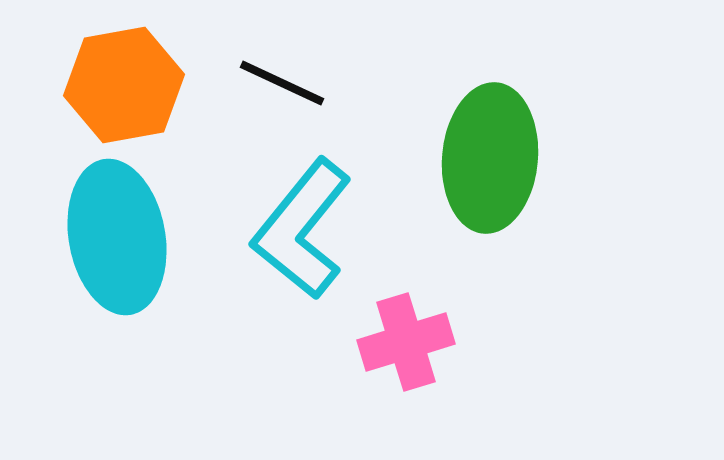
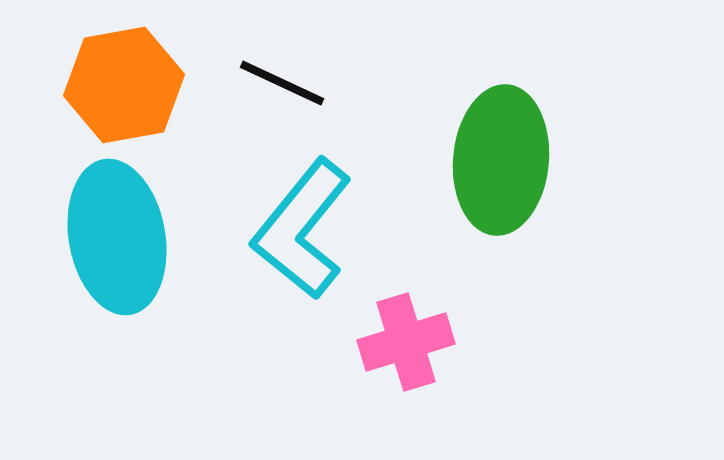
green ellipse: moved 11 px right, 2 px down
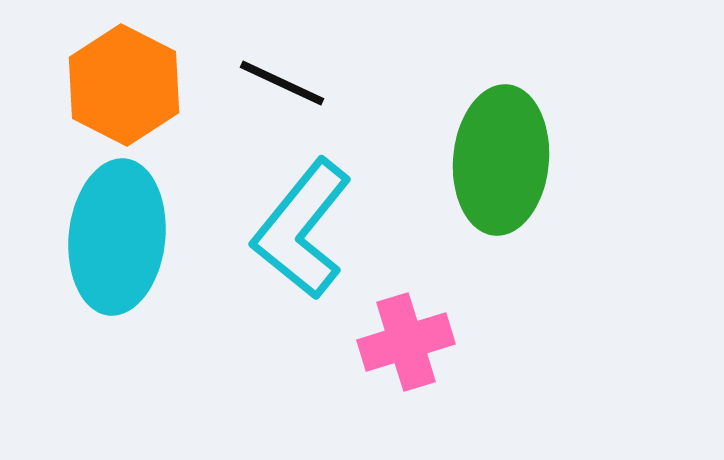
orange hexagon: rotated 23 degrees counterclockwise
cyan ellipse: rotated 16 degrees clockwise
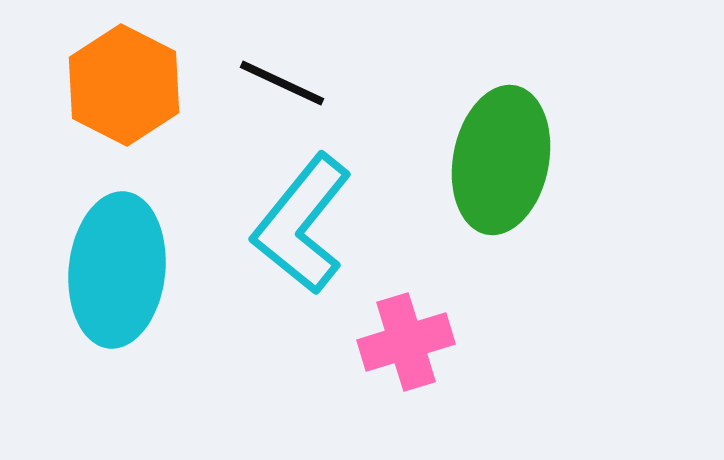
green ellipse: rotated 6 degrees clockwise
cyan L-shape: moved 5 px up
cyan ellipse: moved 33 px down
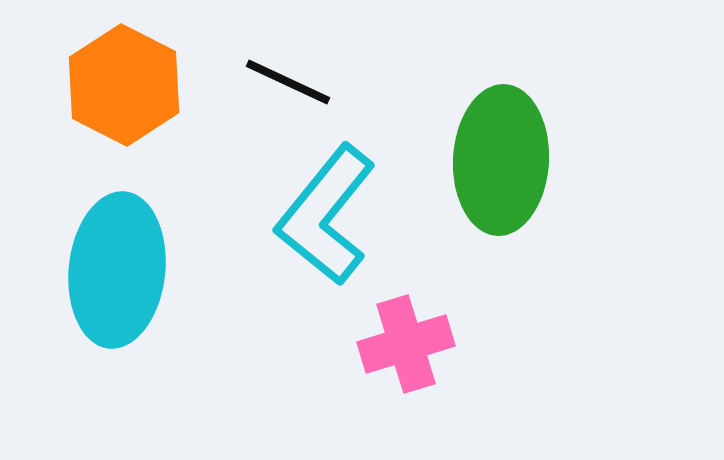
black line: moved 6 px right, 1 px up
green ellipse: rotated 8 degrees counterclockwise
cyan L-shape: moved 24 px right, 9 px up
pink cross: moved 2 px down
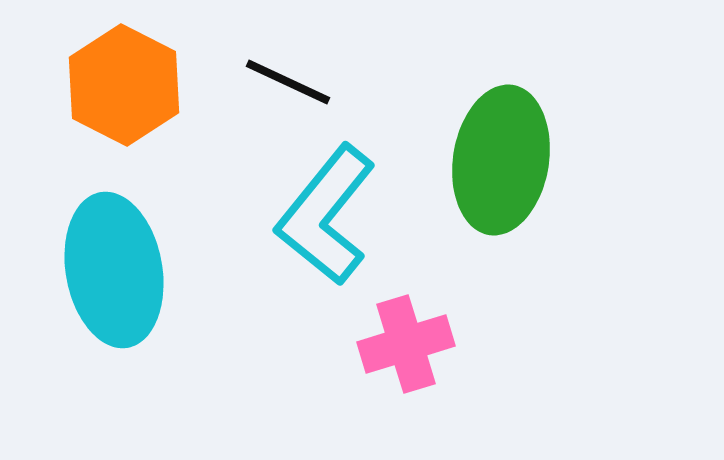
green ellipse: rotated 6 degrees clockwise
cyan ellipse: moved 3 px left; rotated 16 degrees counterclockwise
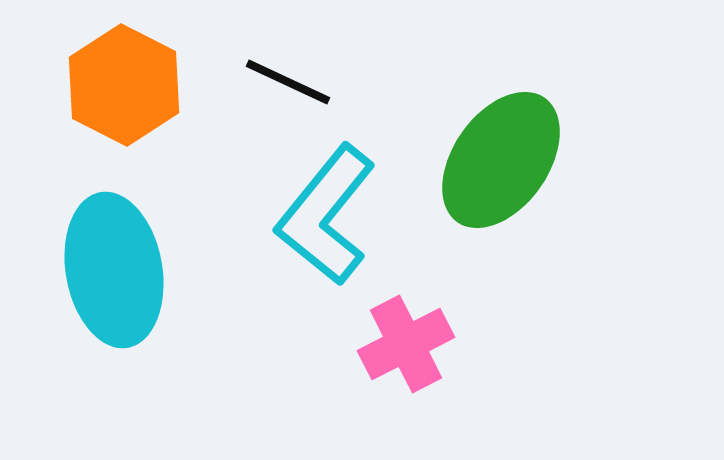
green ellipse: rotated 26 degrees clockwise
pink cross: rotated 10 degrees counterclockwise
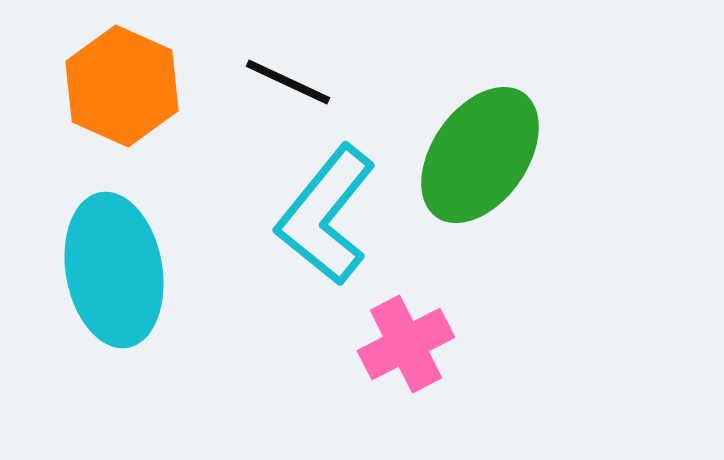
orange hexagon: moved 2 px left, 1 px down; rotated 3 degrees counterclockwise
green ellipse: moved 21 px left, 5 px up
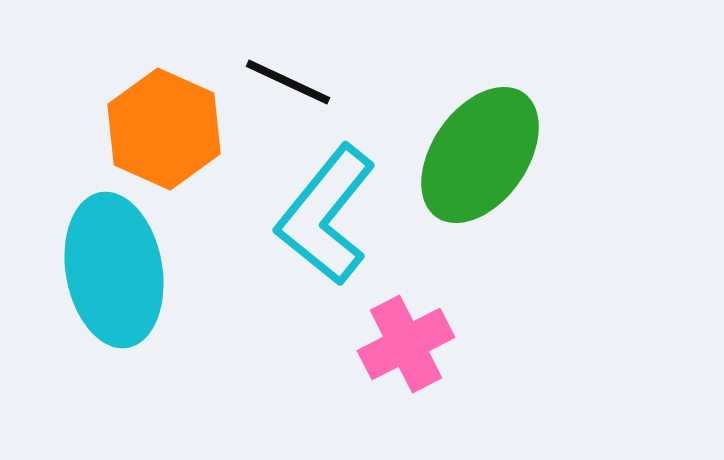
orange hexagon: moved 42 px right, 43 px down
